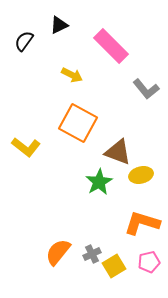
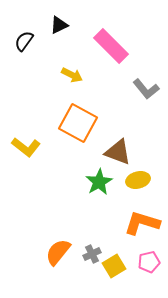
yellow ellipse: moved 3 px left, 5 px down
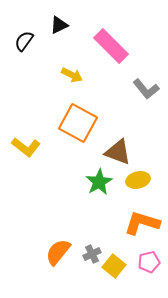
yellow square: rotated 20 degrees counterclockwise
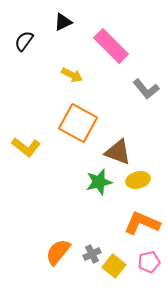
black triangle: moved 4 px right, 3 px up
green star: rotated 16 degrees clockwise
orange L-shape: rotated 6 degrees clockwise
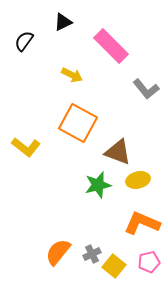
green star: moved 1 px left, 3 px down
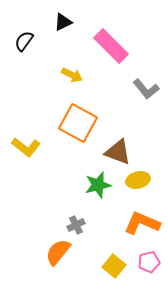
gray cross: moved 16 px left, 29 px up
